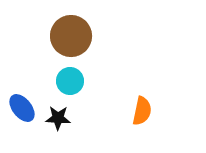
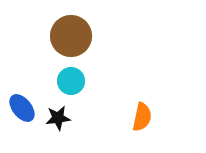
cyan circle: moved 1 px right
orange semicircle: moved 6 px down
black star: rotated 10 degrees counterclockwise
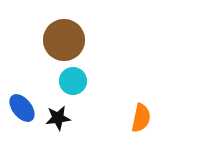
brown circle: moved 7 px left, 4 px down
cyan circle: moved 2 px right
orange semicircle: moved 1 px left, 1 px down
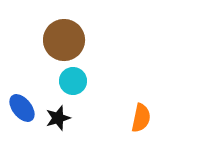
black star: rotated 10 degrees counterclockwise
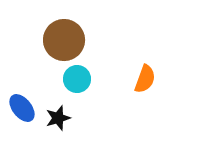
cyan circle: moved 4 px right, 2 px up
orange semicircle: moved 4 px right, 39 px up; rotated 8 degrees clockwise
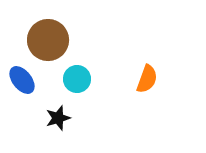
brown circle: moved 16 px left
orange semicircle: moved 2 px right
blue ellipse: moved 28 px up
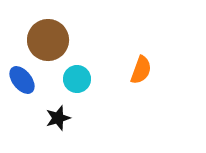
orange semicircle: moved 6 px left, 9 px up
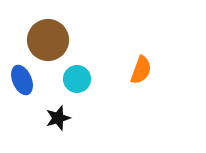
blue ellipse: rotated 16 degrees clockwise
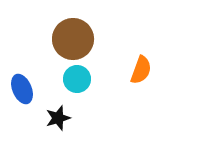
brown circle: moved 25 px right, 1 px up
blue ellipse: moved 9 px down
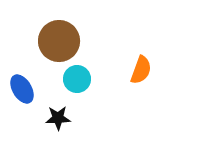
brown circle: moved 14 px left, 2 px down
blue ellipse: rotated 8 degrees counterclockwise
black star: rotated 15 degrees clockwise
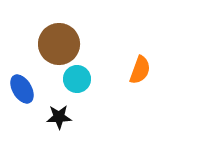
brown circle: moved 3 px down
orange semicircle: moved 1 px left
black star: moved 1 px right, 1 px up
